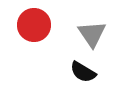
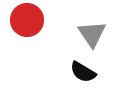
red circle: moved 7 px left, 5 px up
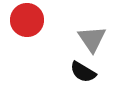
gray triangle: moved 5 px down
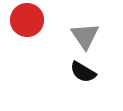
gray triangle: moved 7 px left, 3 px up
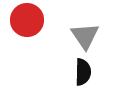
black semicircle: rotated 120 degrees counterclockwise
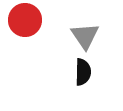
red circle: moved 2 px left
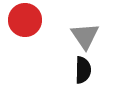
black semicircle: moved 2 px up
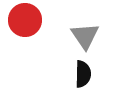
black semicircle: moved 4 px down
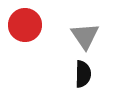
red circle: moved 5 px down
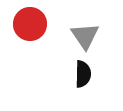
red circle: moved 5 px right, 1 px up
